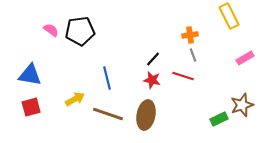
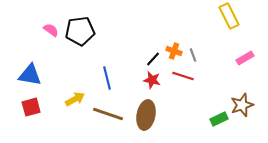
orange cross: moved 16 px left, 16 px down; rotated 28 degrees clockwise
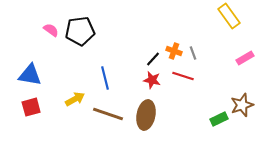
yellow rectangle: rotated 10 degrees counterclockwise
gray line: moved 2 px up
blue line: moved 2 px left
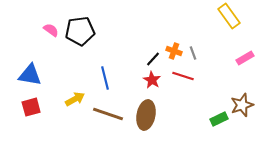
red star: rotated 18 degrees clockwise
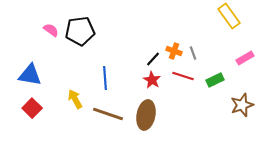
blue line: rotated 10 degrees clockwise
yellow arrow: rotated 90 degrees counterclockwise
red square: moved 1 px right, 1 px down; rotated 30 degrees counterclockwise
green rectangle: moved 4 px left, 39 px up
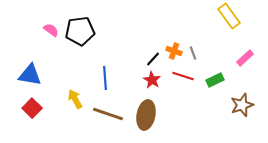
pink rectangle: rotated 12 degrees counterclockwise
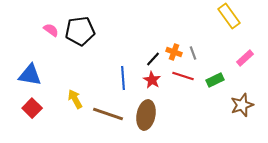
orange cross: moved 1 px down
blue line: moved 18 px right
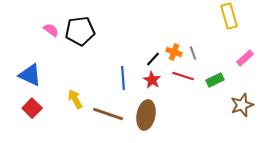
yellow rectangle: rotated 20 degrees clockwise
blue triangle: rotated 15 degrees clockwise
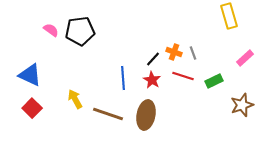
green rectangle: moved 1 px left, 1 px down
